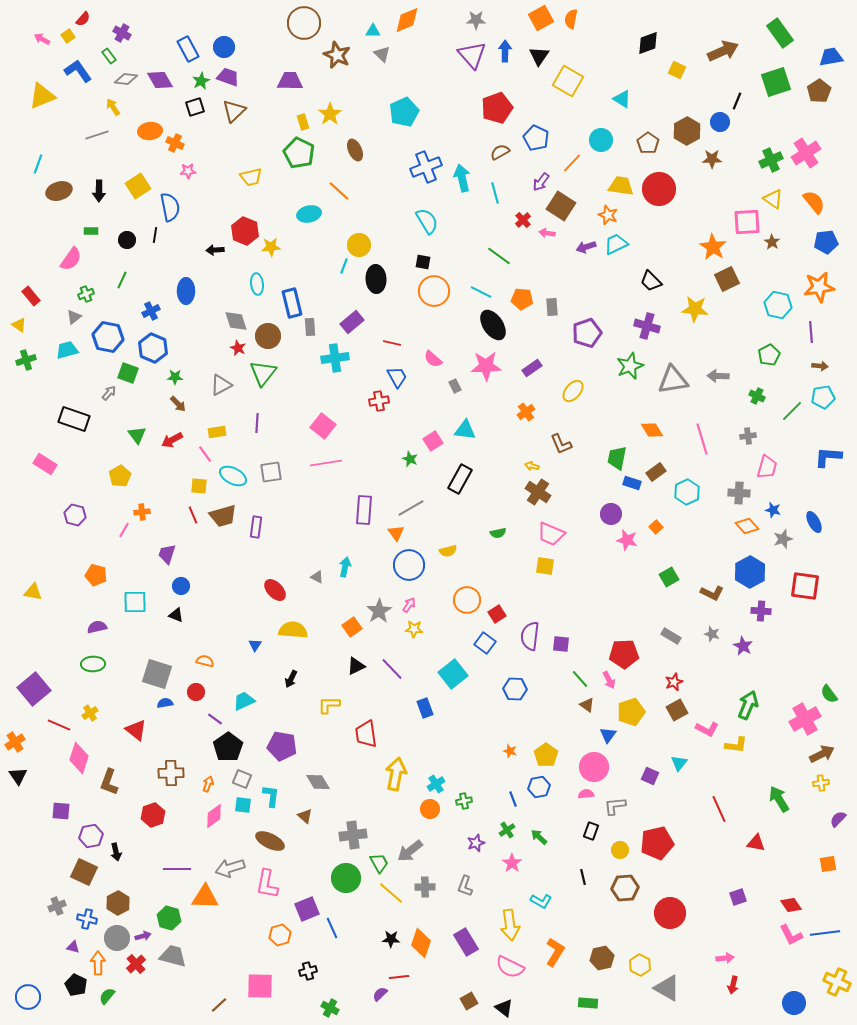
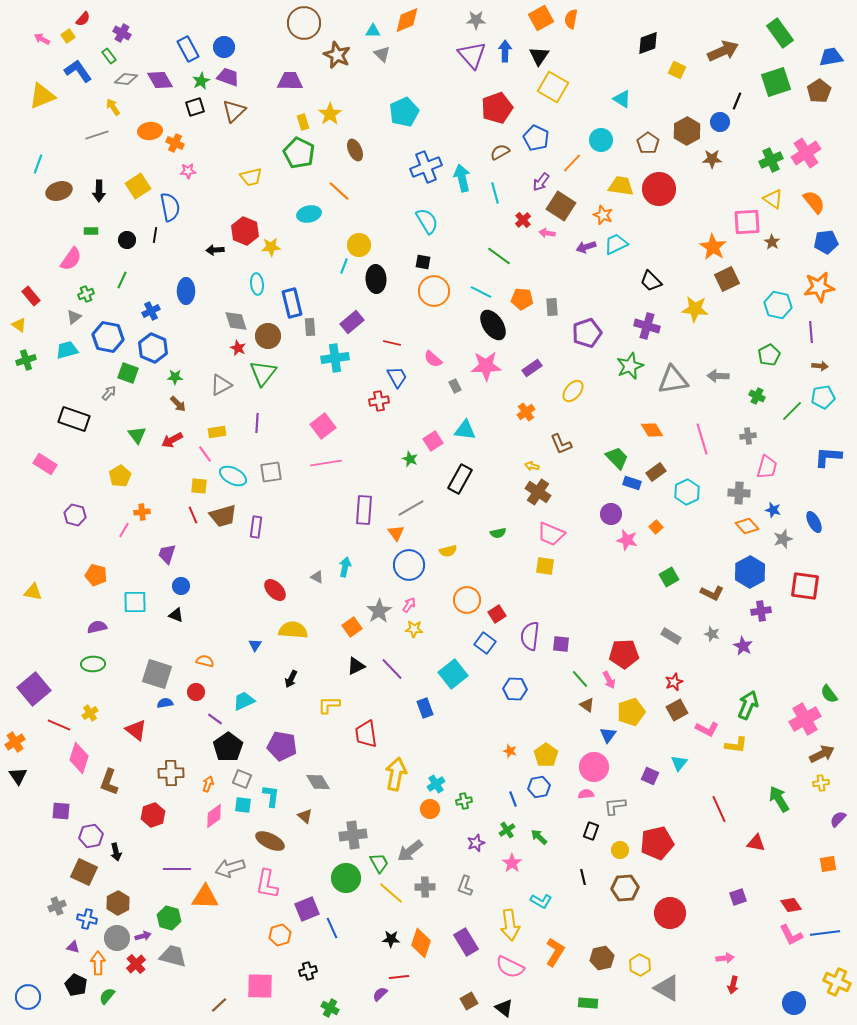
yellow square at (568, 81): moved 15 px left, 6 px down
orange star at (608, 215): moved 5 px left
pink square at (323, 426): rotated 15 degrees clockwise
green trapezoid at (617, 458): rotated 125 degrees clockwise
purple cross at (761, 611): rotated 12 degrees counterclockwise
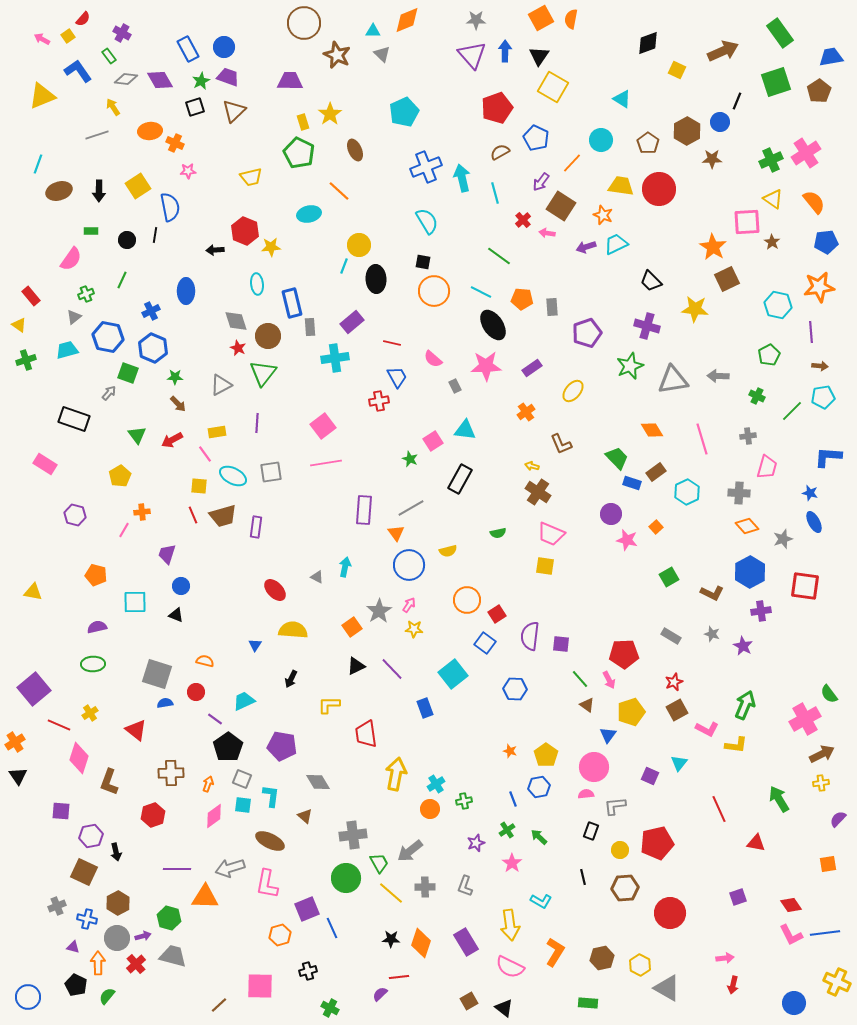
blue star at (773, 510): moved 37 px right, 17 px up
green arrow at (748, 705): moved 3 px left
